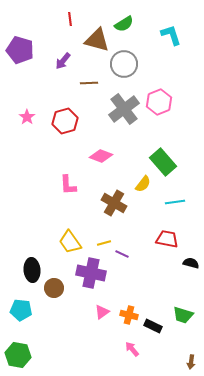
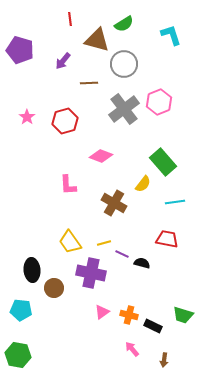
black semicircle: moved 49 px left
brown arrow: moved 27 px left, 2 px up
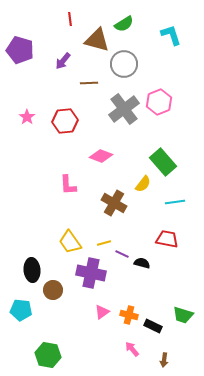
red hexagon: rotated 10 degrees clockwise
brown circle: moved 1 px left, 2 px down
green hexagon: moved 30 px right
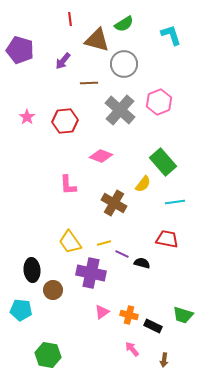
gray cross: moved 4 px left, 1 px down; rotated 12 degrees counterclockwise
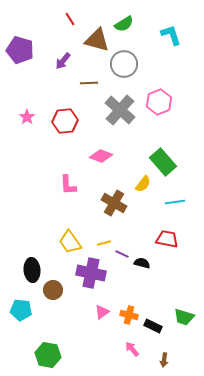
red line: rotated 24 degrees counterclockwise
green trapezoid: moved 1 px right, 2 px down
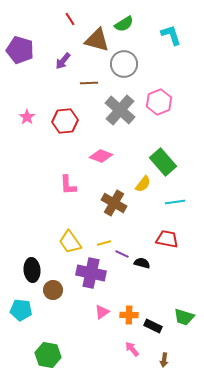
orange cross: rotated 12 degrees counterclockwise
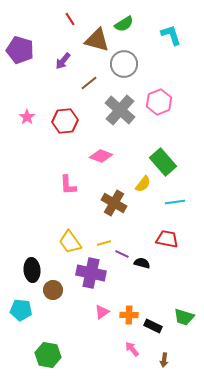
brown line: rotated 36 degrees counterclockwise
